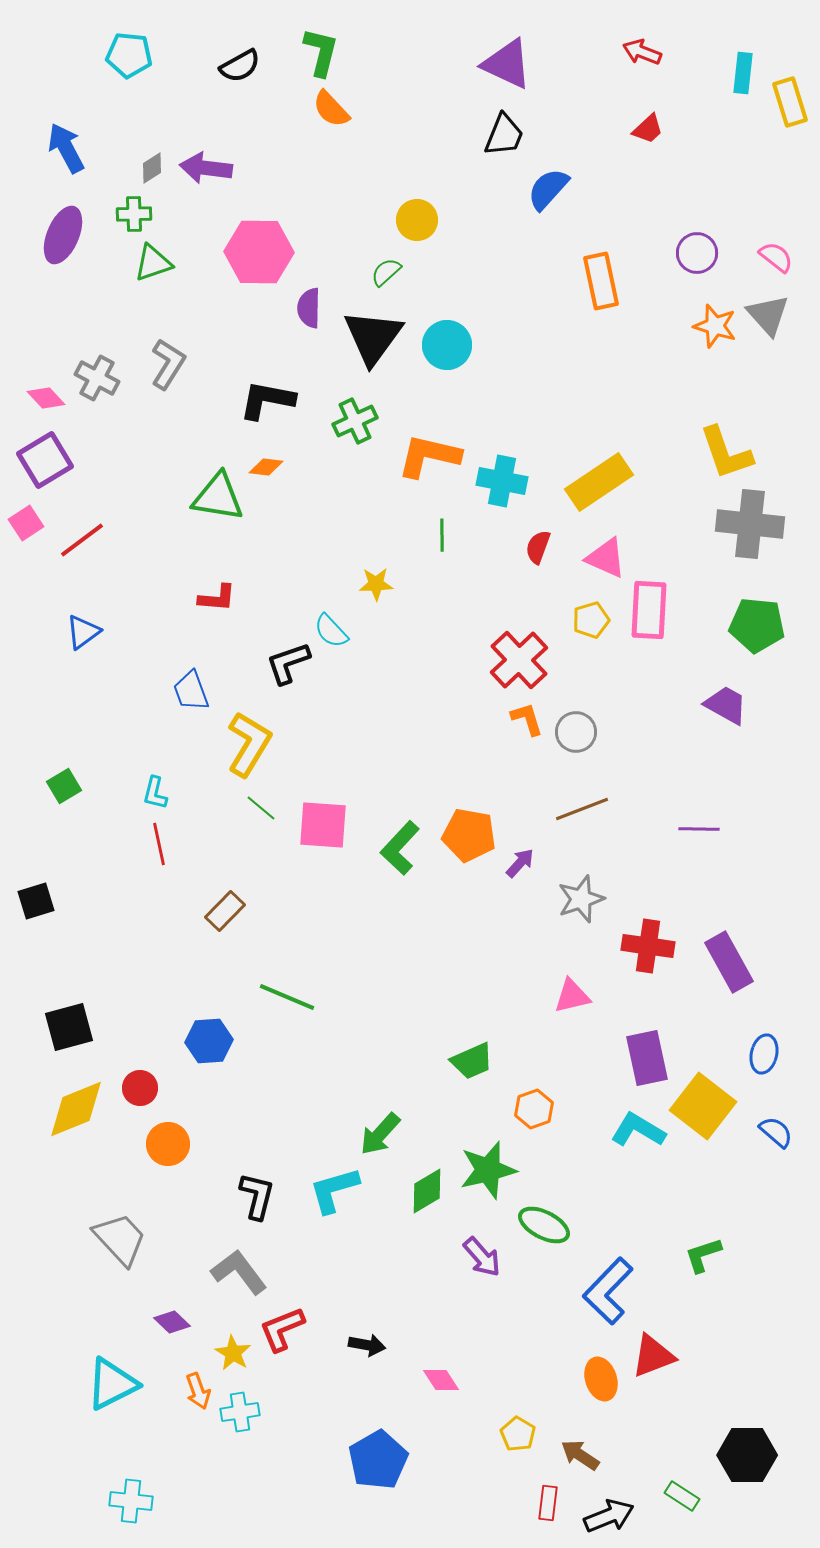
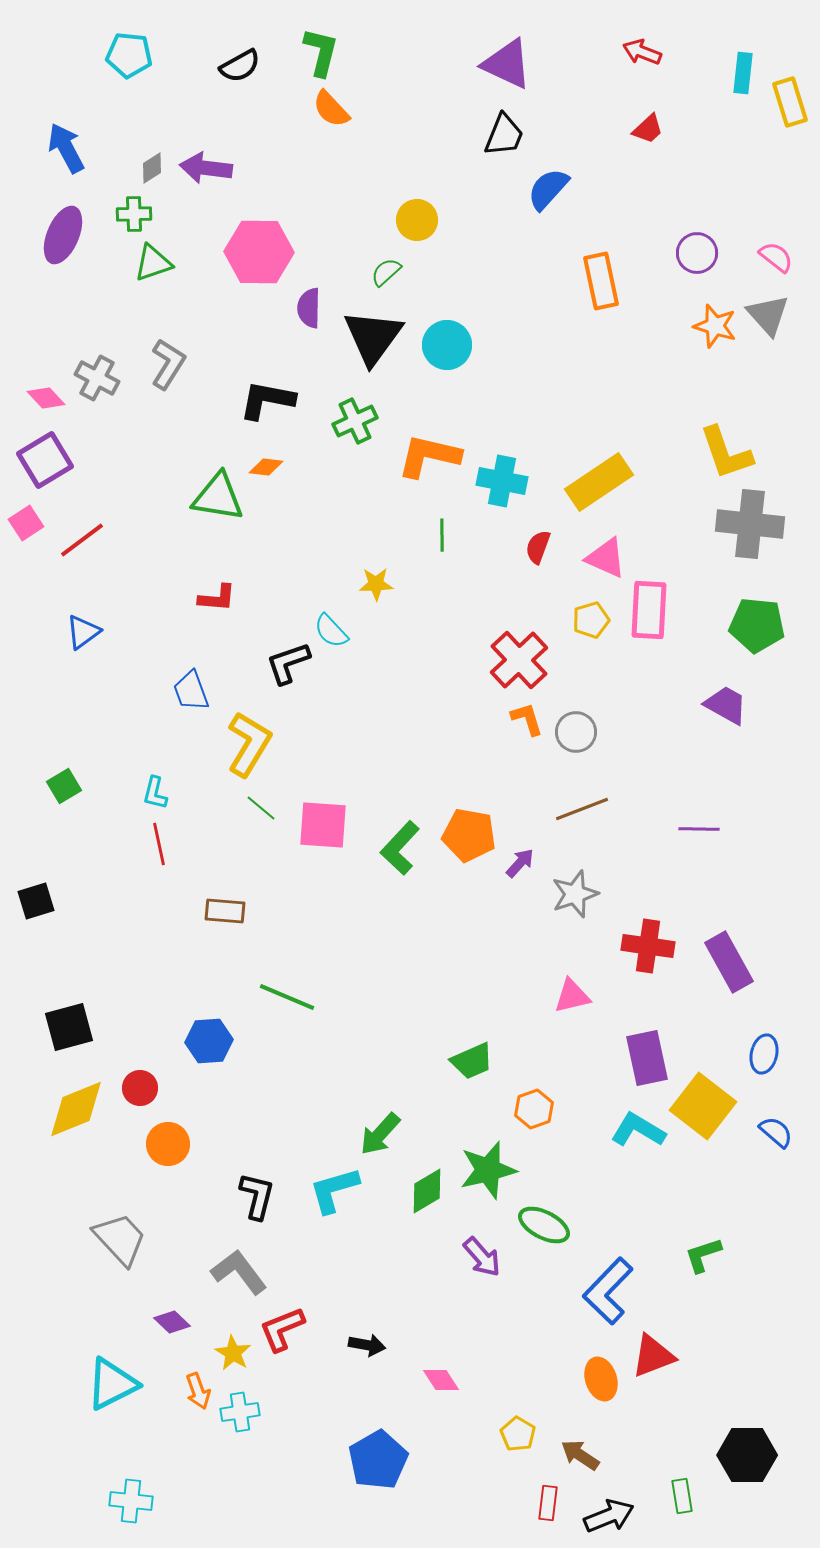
gray star at (581, 899): moved 6 px left, 5 px up
brown rectangle at (225, 911): rotated 51 degrees clockwise
green rectangle at (682, 1496): rotated 48 degrees clockwise
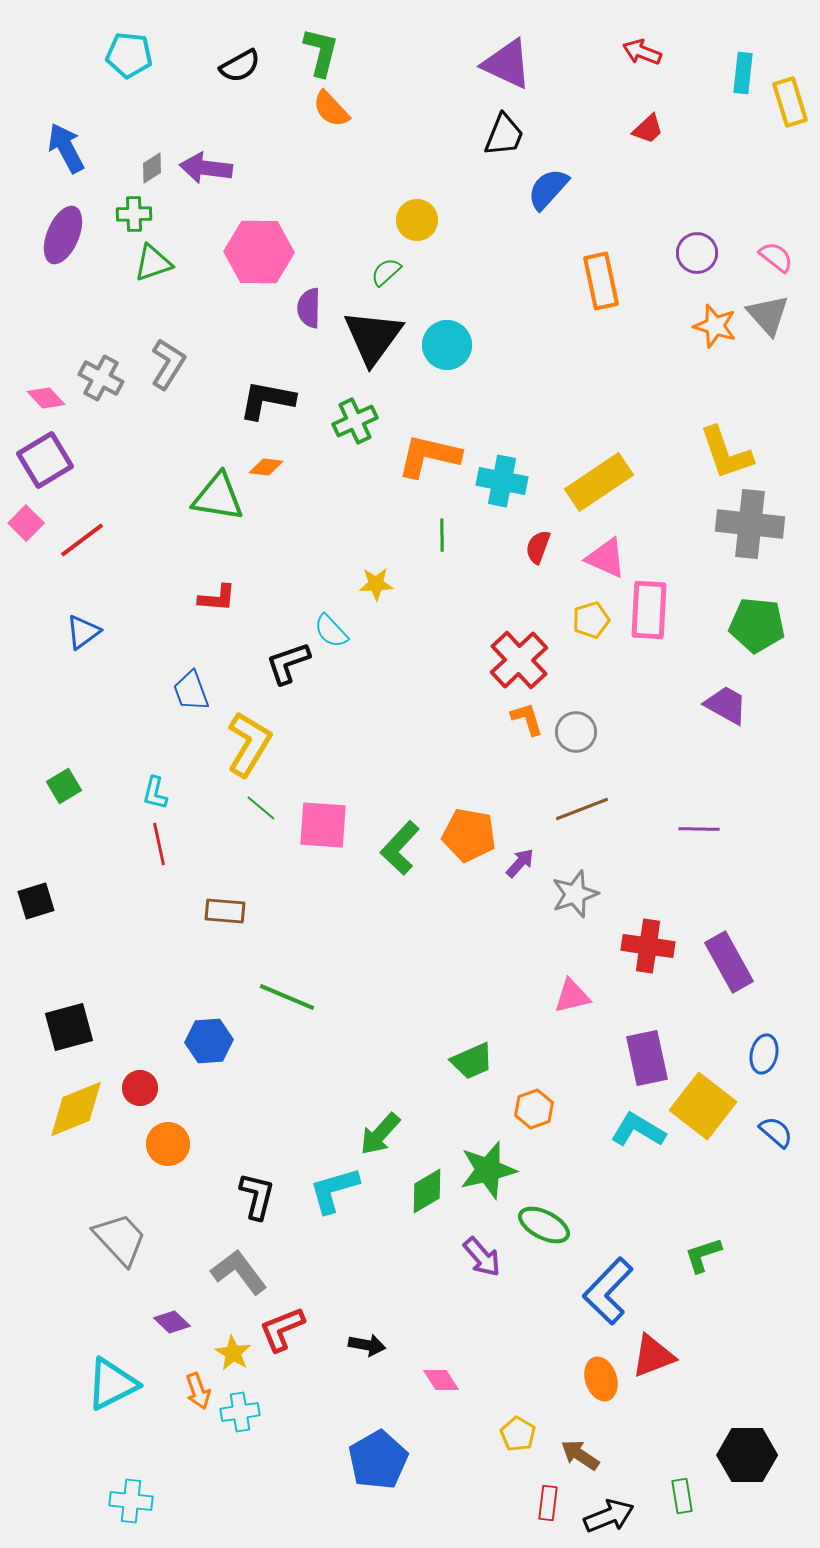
gray cross at (97, 378): moved 4 px right
pink square at (26, 523): rotated 12 degrees counterclockwise
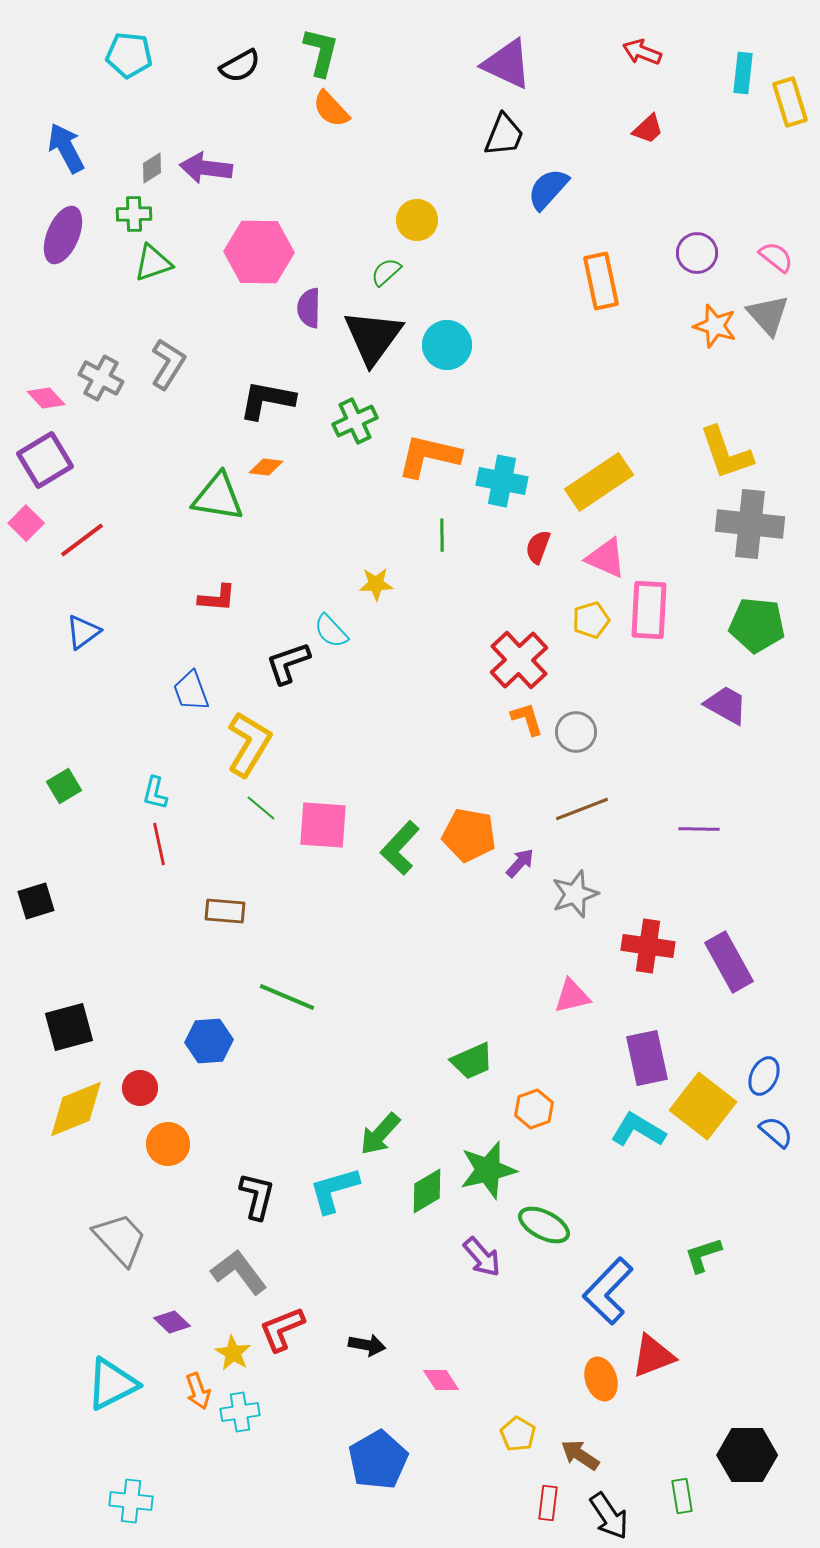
blue ellipse at (764, 1054): moved 22 px down; rotated 12 degrees clockwise
black arrow at (609, 1516): rotated 78 degrees clockwise
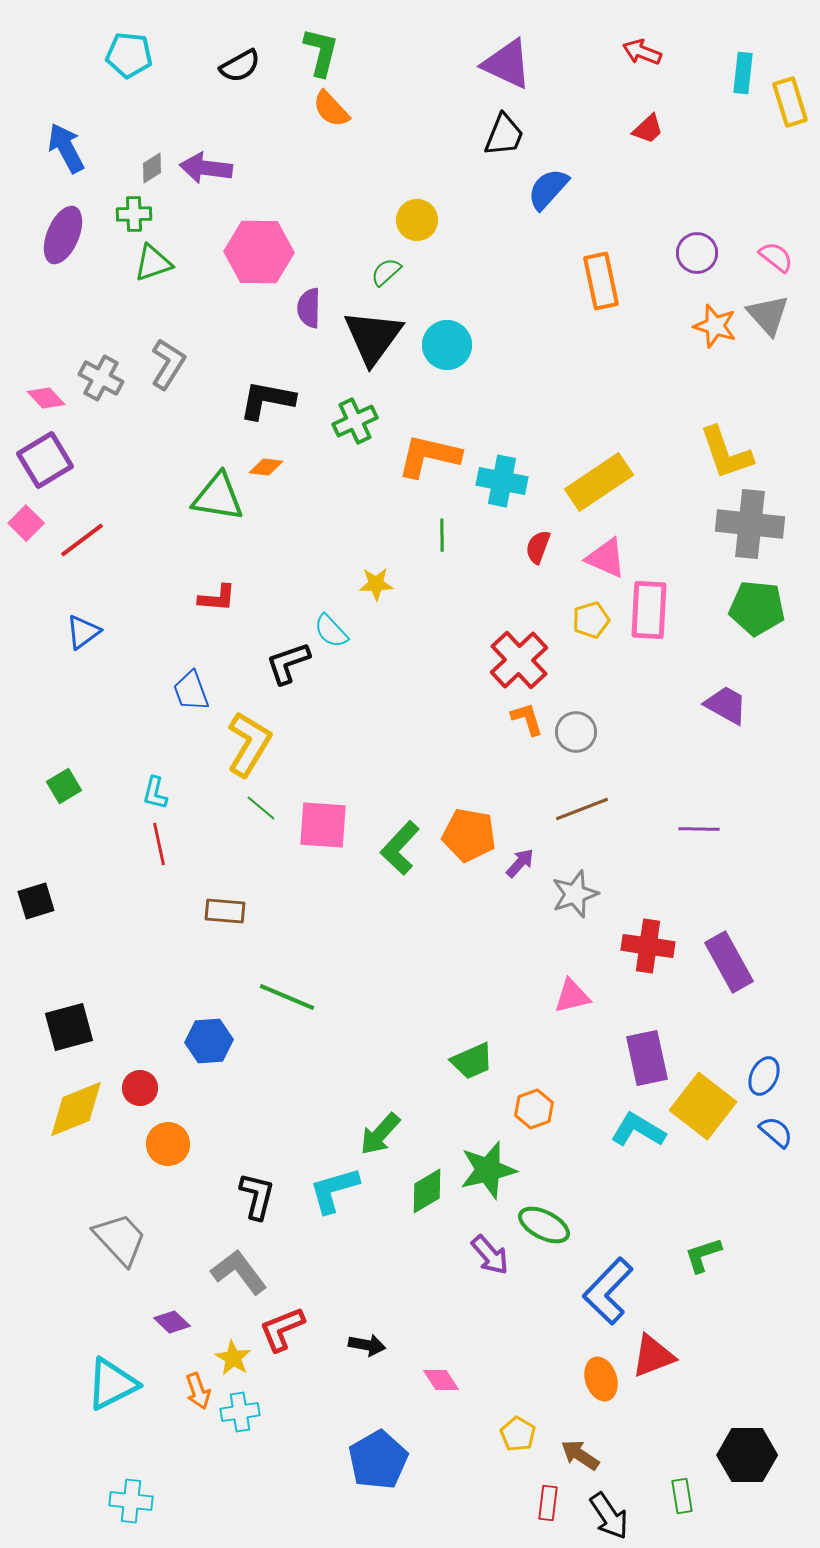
green pentagon at (757, 625): moved 17 px up
purple arrow at (482, 1257): moved 8 px right, 2 px up
yellow star at (233, 1353): moved 5 px down
